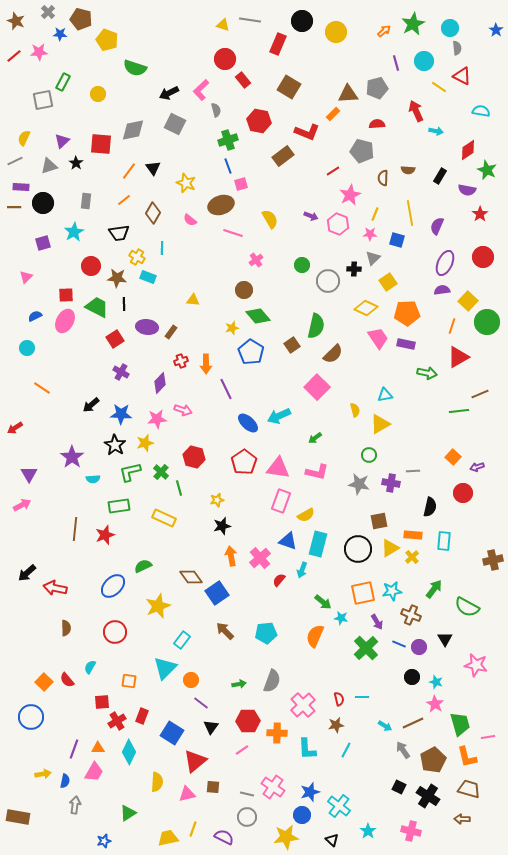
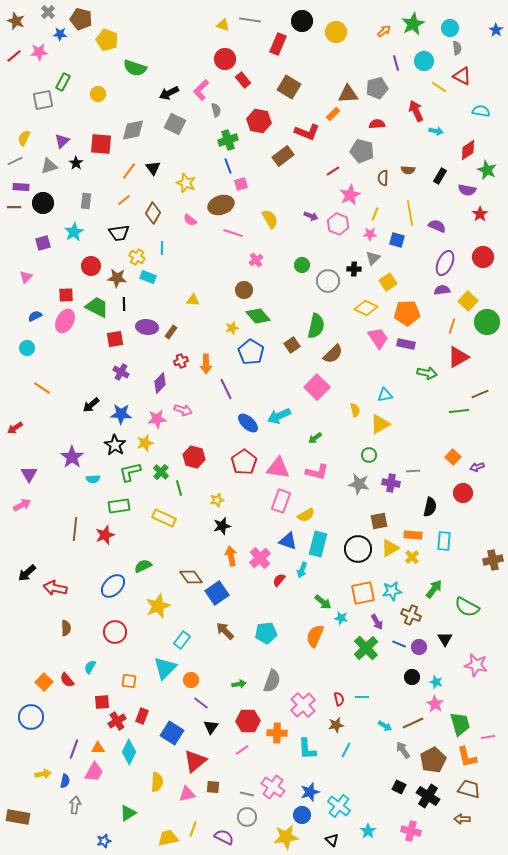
purple semicircle at (437, 226): rotated 90 degrees clockwise
red square at (115, 339): rotated 24 degrees clockwise
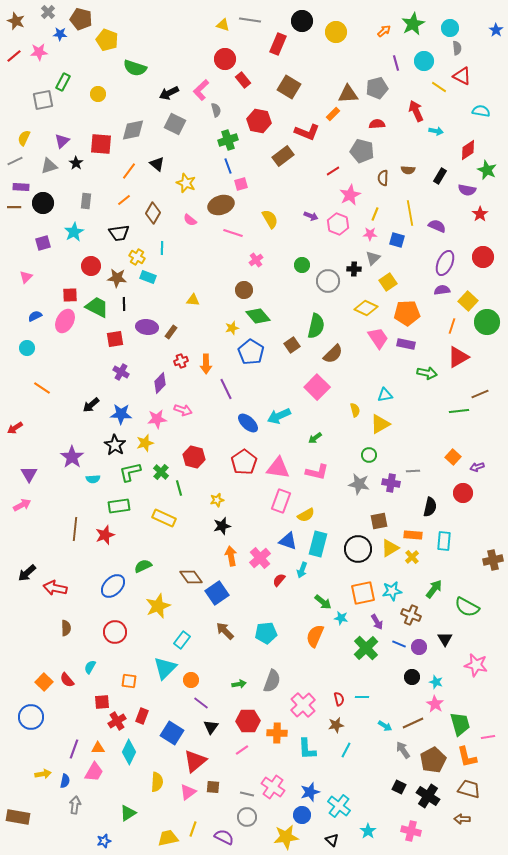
black triangle at (153, 168): moved 4 px right, 4 px up; rotated 14 degrees counterclockwise
red square at (66, 295): moved 4 px right
pink triangle at (187, 794): moved 1 px right, 2 px up; rotated 24 degrees counterclockwise
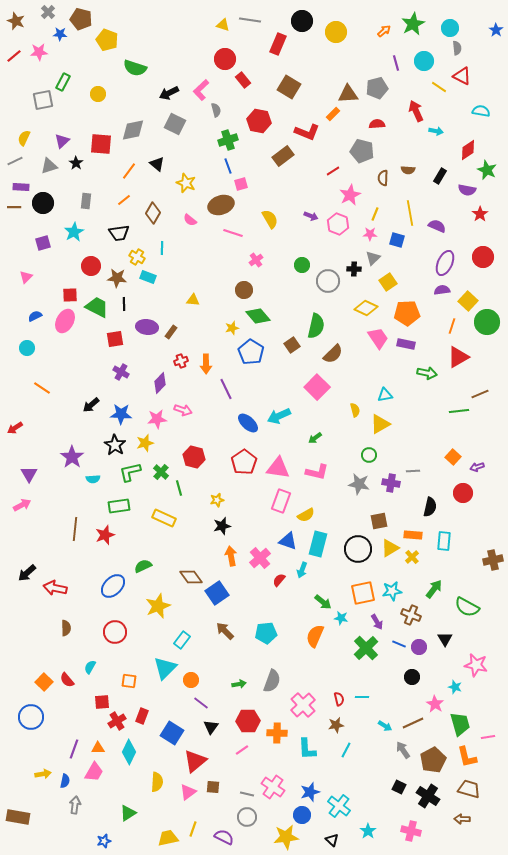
cyan star at (436, 682): moved 19 px right, 5 px down
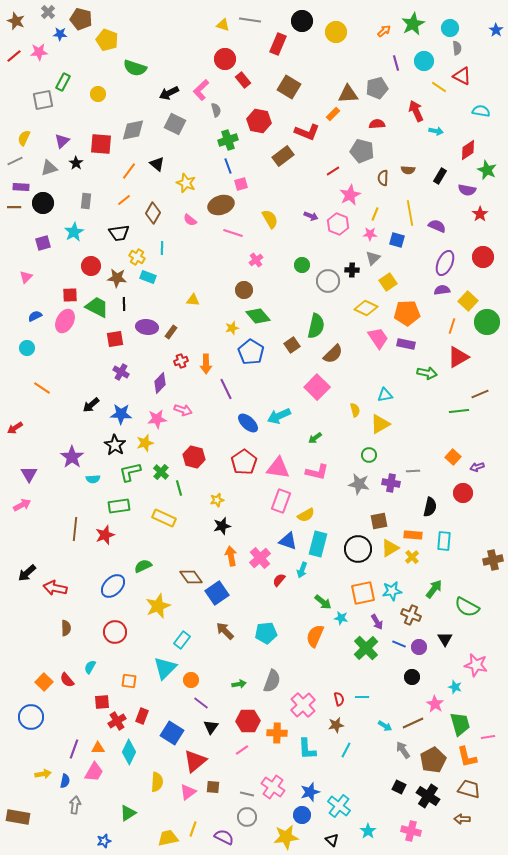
gray triangle at (49, 166): moved 2 px down
black cross at (354, 269): moved 2 px left, 1 px down
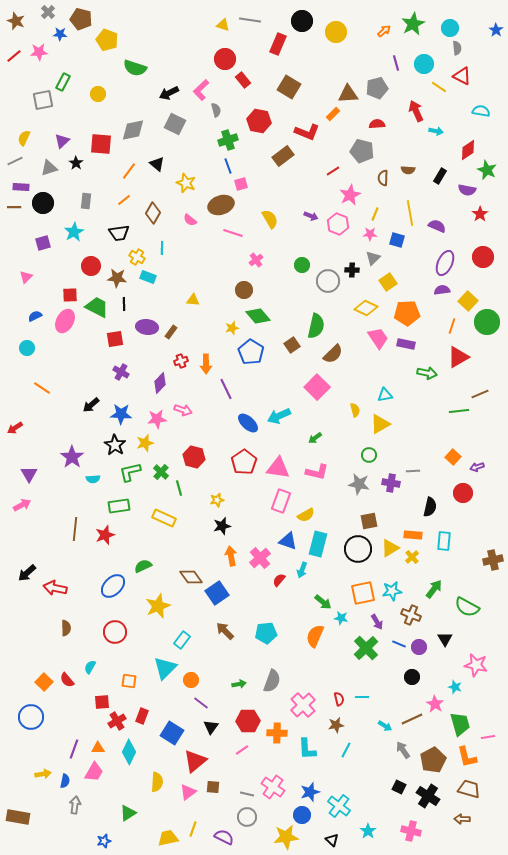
cyan circle at (424, 61): moved 3 px down
brown square at (379, 521): moved 10 px left
brown line at (413, 723): moved 1 px left, 4 px up
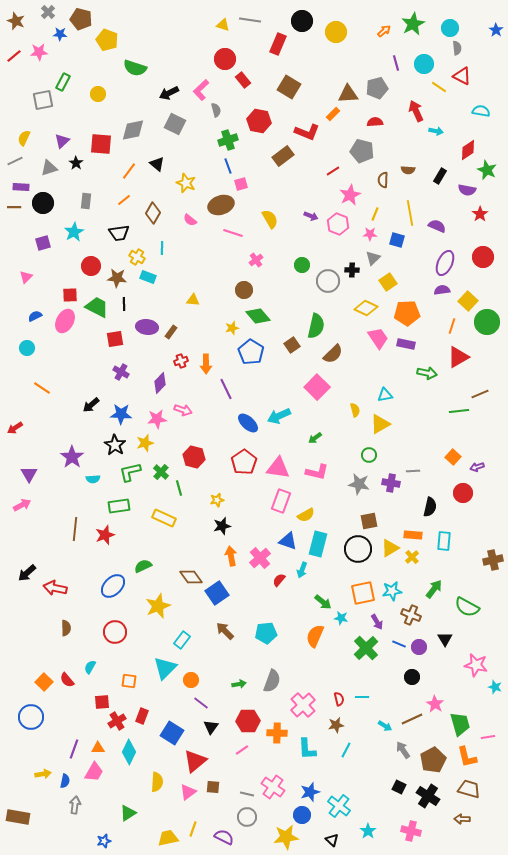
red semicircle at (377, 124): moved 2 px left, 2 px up
brown semicircle at (383, 178): moved 2 px down
cyan star at (455, 687): moved 40 px right
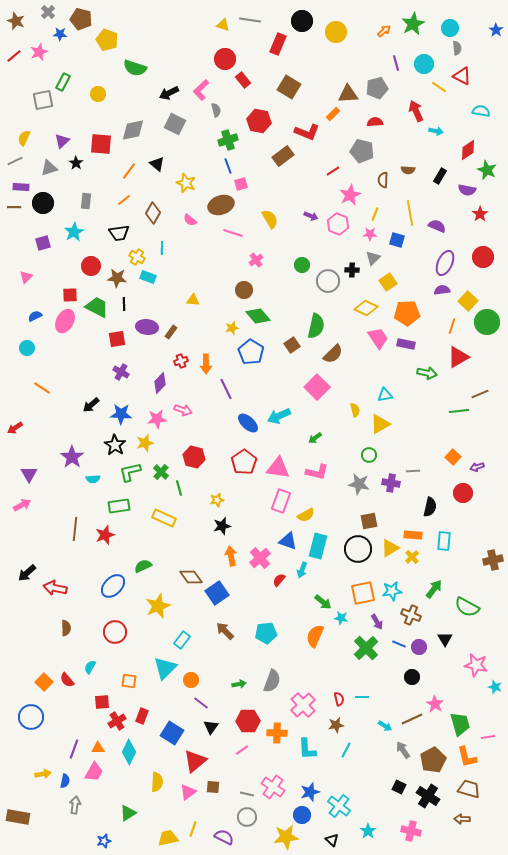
pink star at (39, 52): rotated 18 degrees counterclockwise
red square at (115, 339): moved 2 px right
cyan rectangle at (318, 544): moved 2 px down
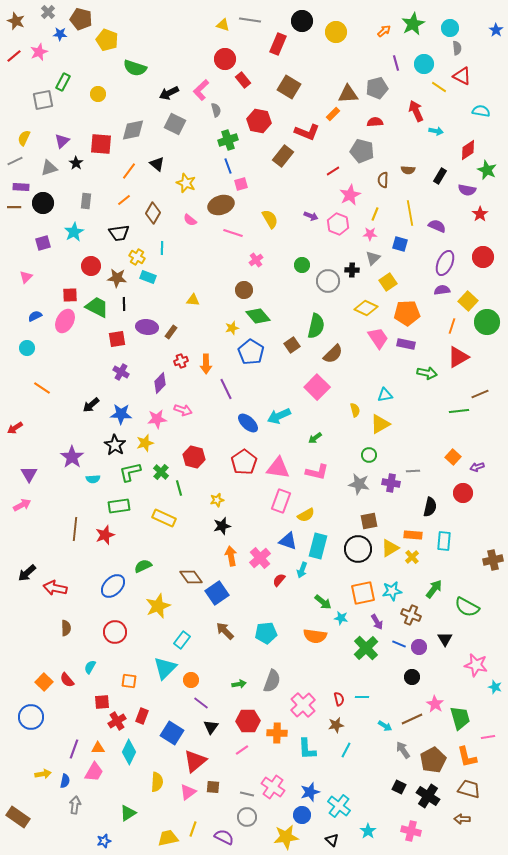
brown rectangle at (283, 156): rotated 15 degrees counterclockwise
blue square at (397, 240): moved 3 px right, 4 px down
orange semicircle at (315, 636): rotated 105 degrees counterclockwise
green trapezoid at (460, 724): moved 6 px up
brown rectangle at (18, 817): rotated 25 degrees clockwise
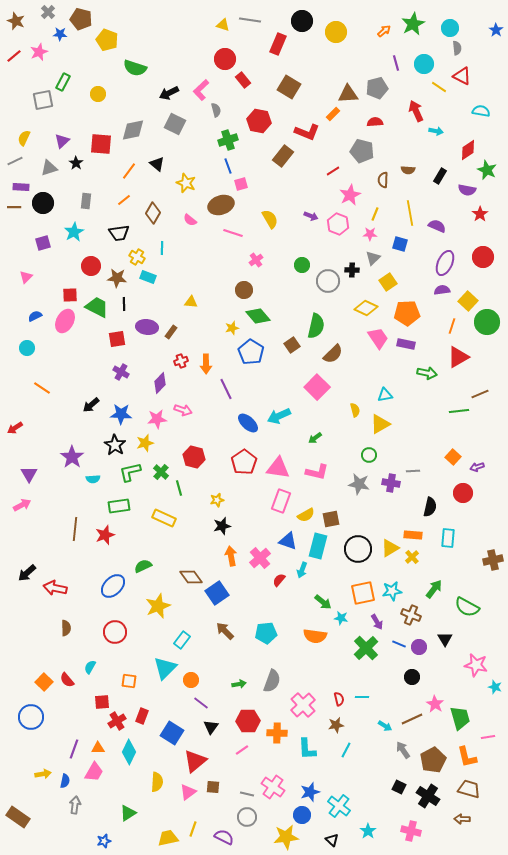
yellow triangle at (193, 300): moved 2 px left, 2 px down
brown square at (369, 521): moved 38 px left, 2 px up
cyan rectangle at (444, 541): moved 4 px right, 3 px up
